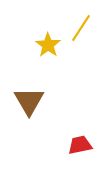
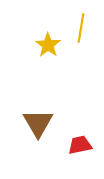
yellow line: rotated 24 degrees counterclockwise
brown triangle: moved 9 px right, 22 px down
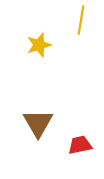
yellow line: moved 8 px up
yellow star: moved 9 px left; rotated 20 degrees clockwise
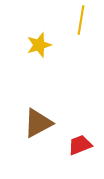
brown triangle: rotated 32 degrees clockwise
red trapezoid: rotated 10 degrees counterclockwise
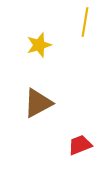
yellow line: moved 4 px right, 2 px down
brown triangle: moved 20 px up
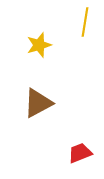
red trapezoid: moved 8 px down
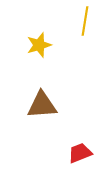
yellow line: moved 1 px up
brown triangle: moved 4 px right, 2 px down; rotated 24 degrees clockwise
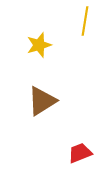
brown triangle: moved 4 px up; rotated 28 degrees counterclockwise
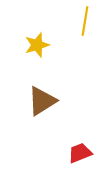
yellow star: moved 2 px left
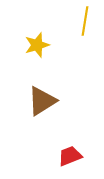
red trapezoid: moved 10 px left, 3 px down
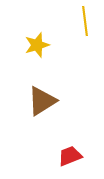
yellow line: rotated 16 degrees counterclockwise
